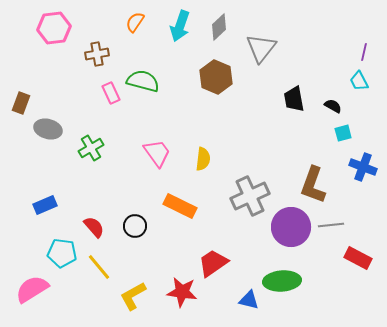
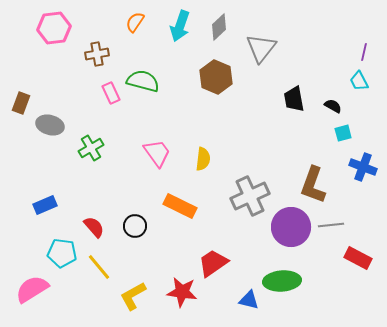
gray ellipse: moved 2 px right, 4 px up
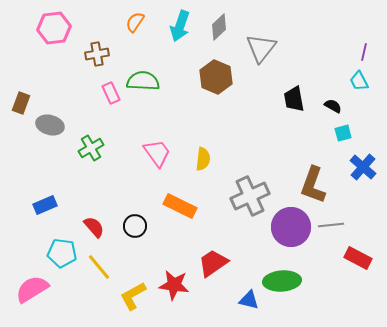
green semicircle: rotated 12 degrees counterclockwise
blue cross: rotated 20 degrees clockwise
red star: moved 8 px left, 7 px up
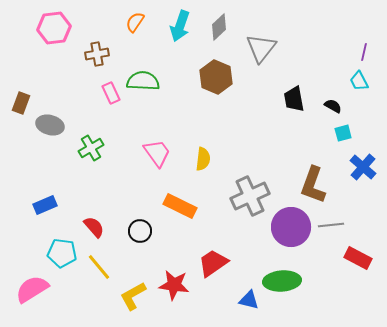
black circle: moved 5 px right, 5 px down
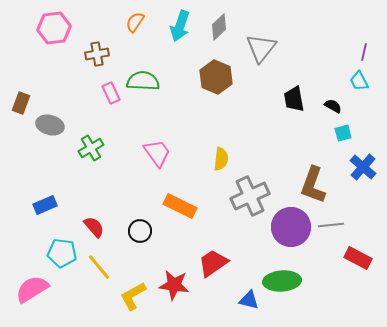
yellow semicircle: moved 18 px right
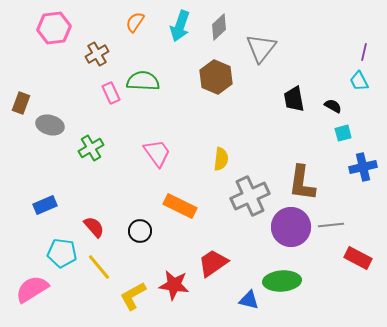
brown cross: rotated 20 degrees counterclockwise
blue cross: rotated 36 degrees clockwise
brown L-shape: moved 11 px left, 2 px up; rotated 12 degrees counterclockwise
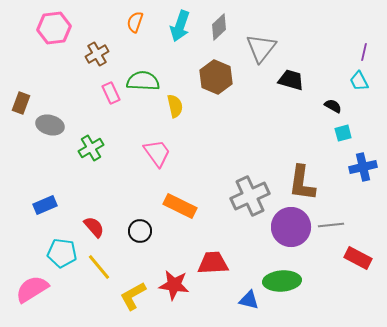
orange semicircle: rotated 15 degrees counterclockwise
black trapezoid: moved 3 px left, 19 px up; rotated 116 degrees clockwise
yellow semicircle: moved 46 px left, 53 px up; rotated 20 degrees counterclockwise
red trapezoid: rotated 32 degrees clockwise
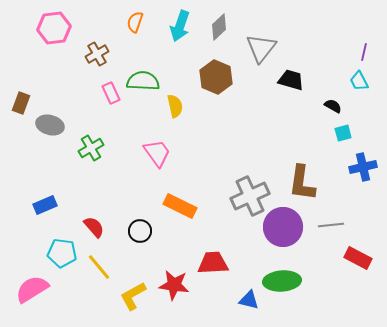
purple circle: moved 8 px left
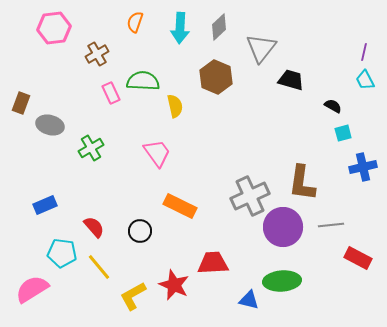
cyan arrow: moved 2 px down; rotated 16 degrees counterclockwise
cyan trapezoid: moved 6 px right, 1 px up
red star: rotated 16 degrees clockwise
